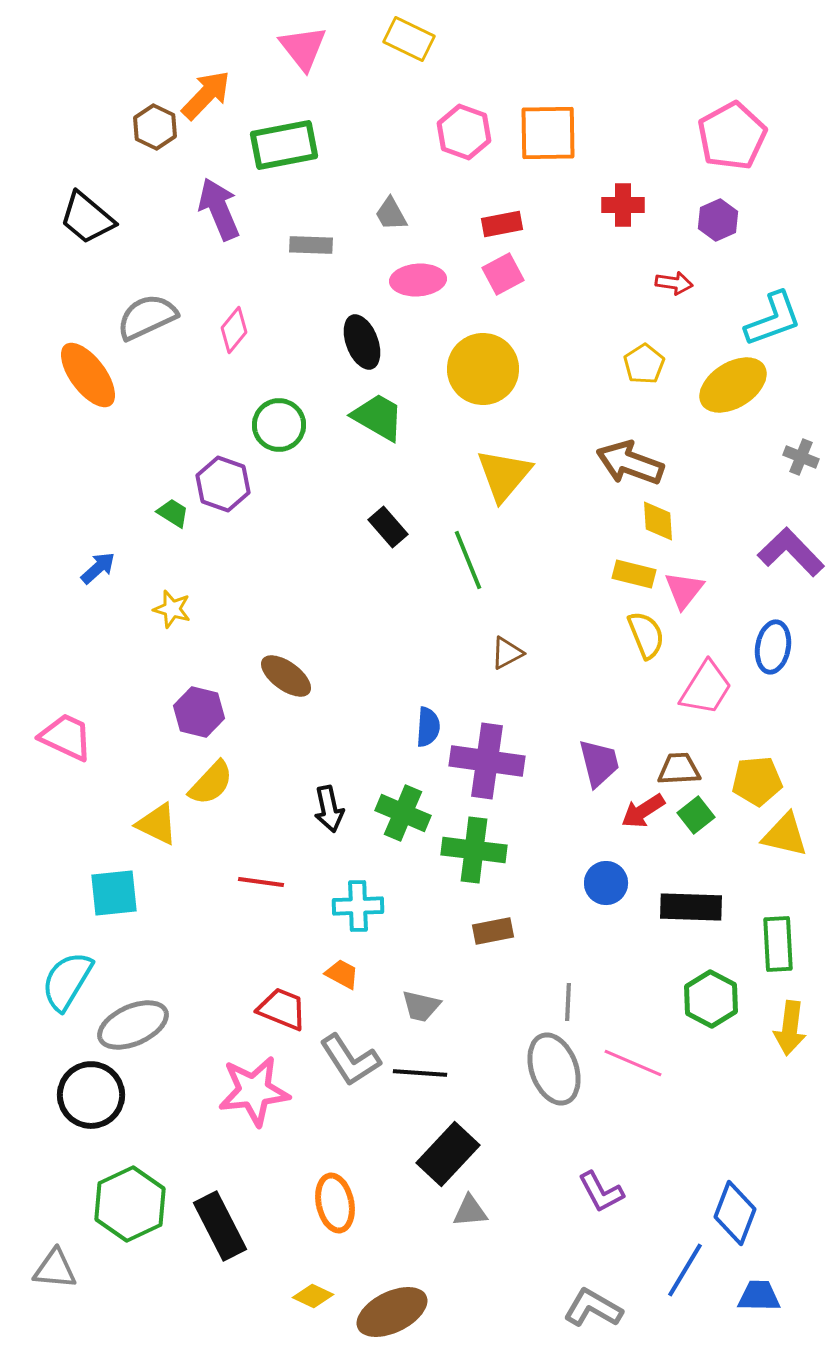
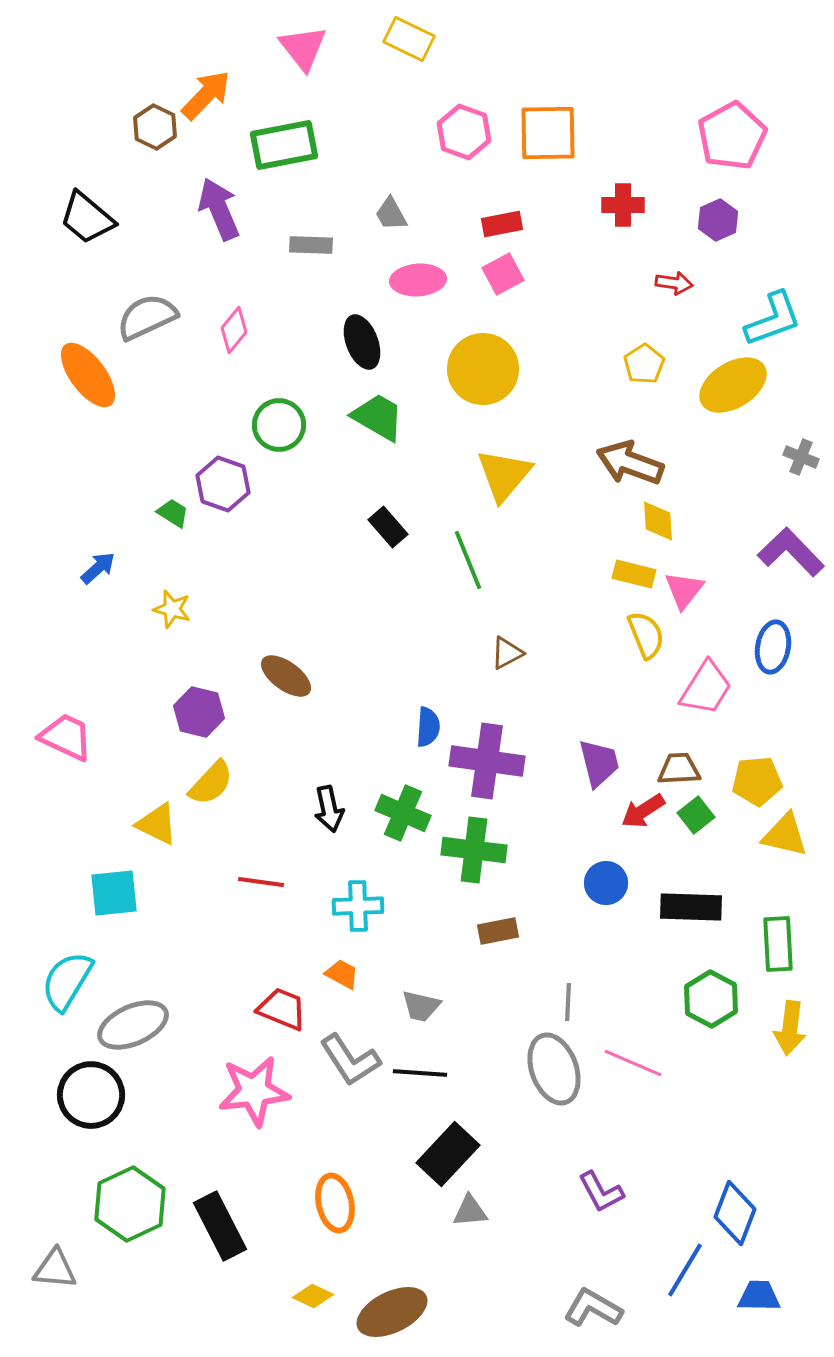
brown rectangle at (493, 931): moved 5 px right
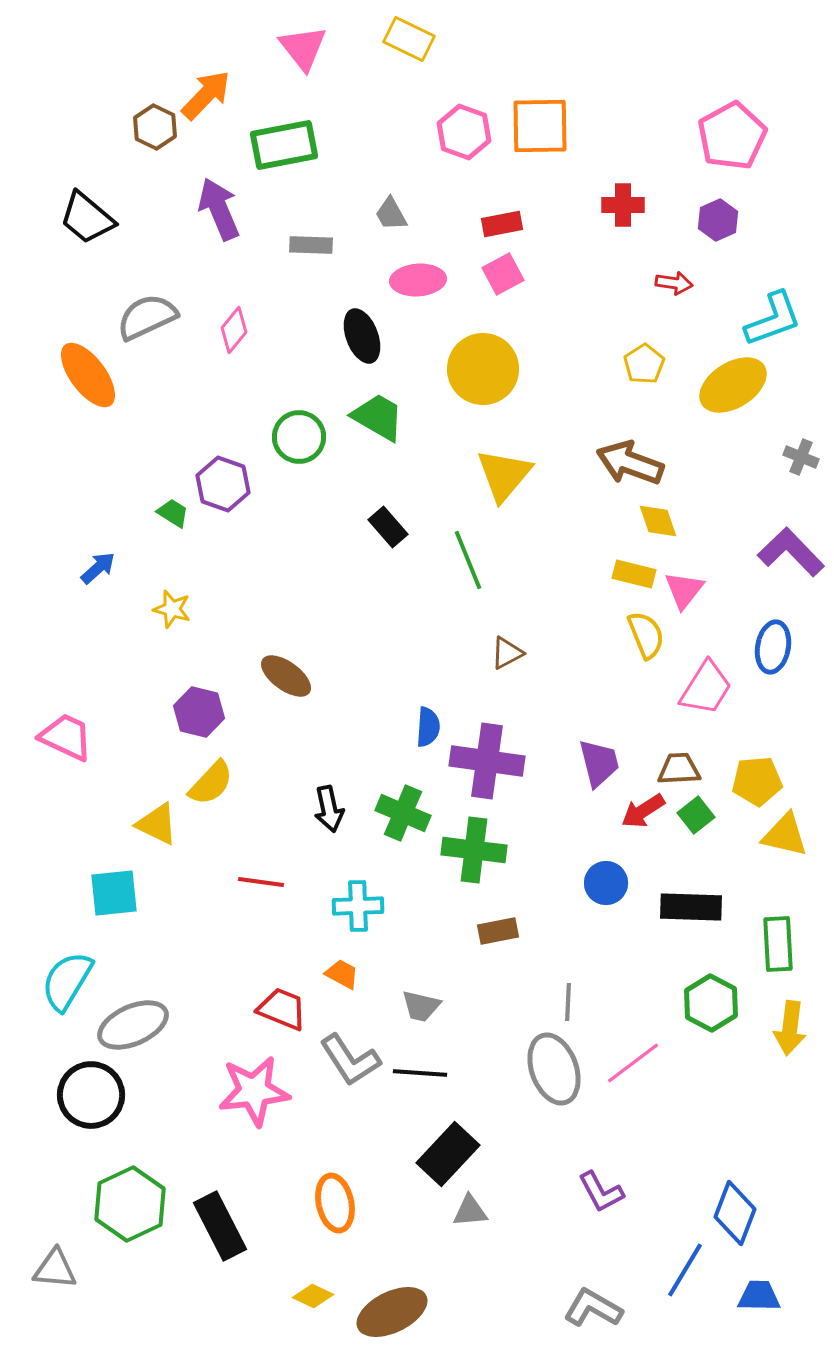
orange square at (548, 133): moved 8 px left, 7 px up
black ellipse at (362, 342): moved 6 px up
green circle at (279, 425): moved 20 px right, 12 px down
yellow diamond at (658, 521): rotated 15 degrees counterclockwise
green hexagon at (711, 999): moved 4 px down
pink line at (633, 1063): rotated 60 degrees counterclockwise
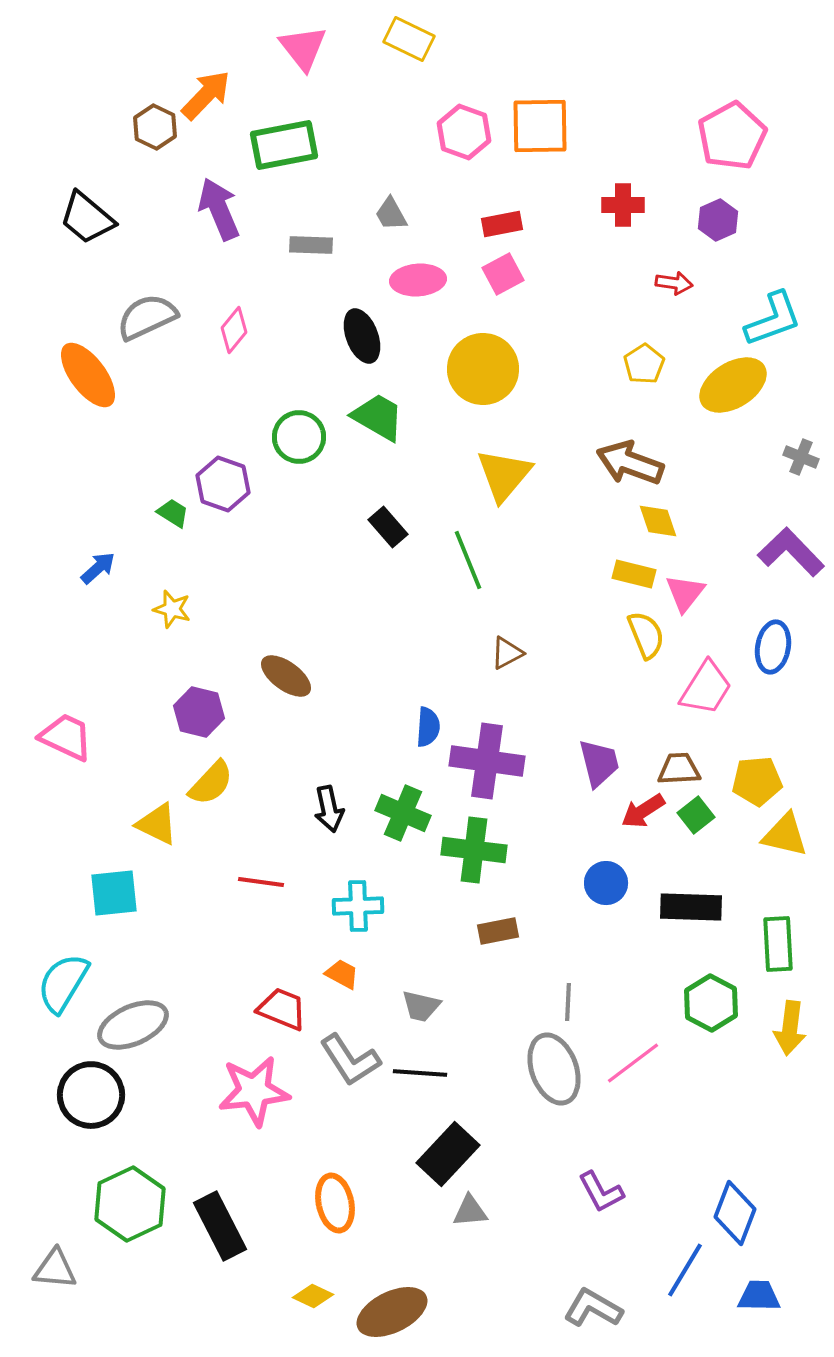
pink triangle at (684, 590): moved 1 px right, 3 px down
cyan semicircle at (67, 981): moved 4 px left, 2 px down
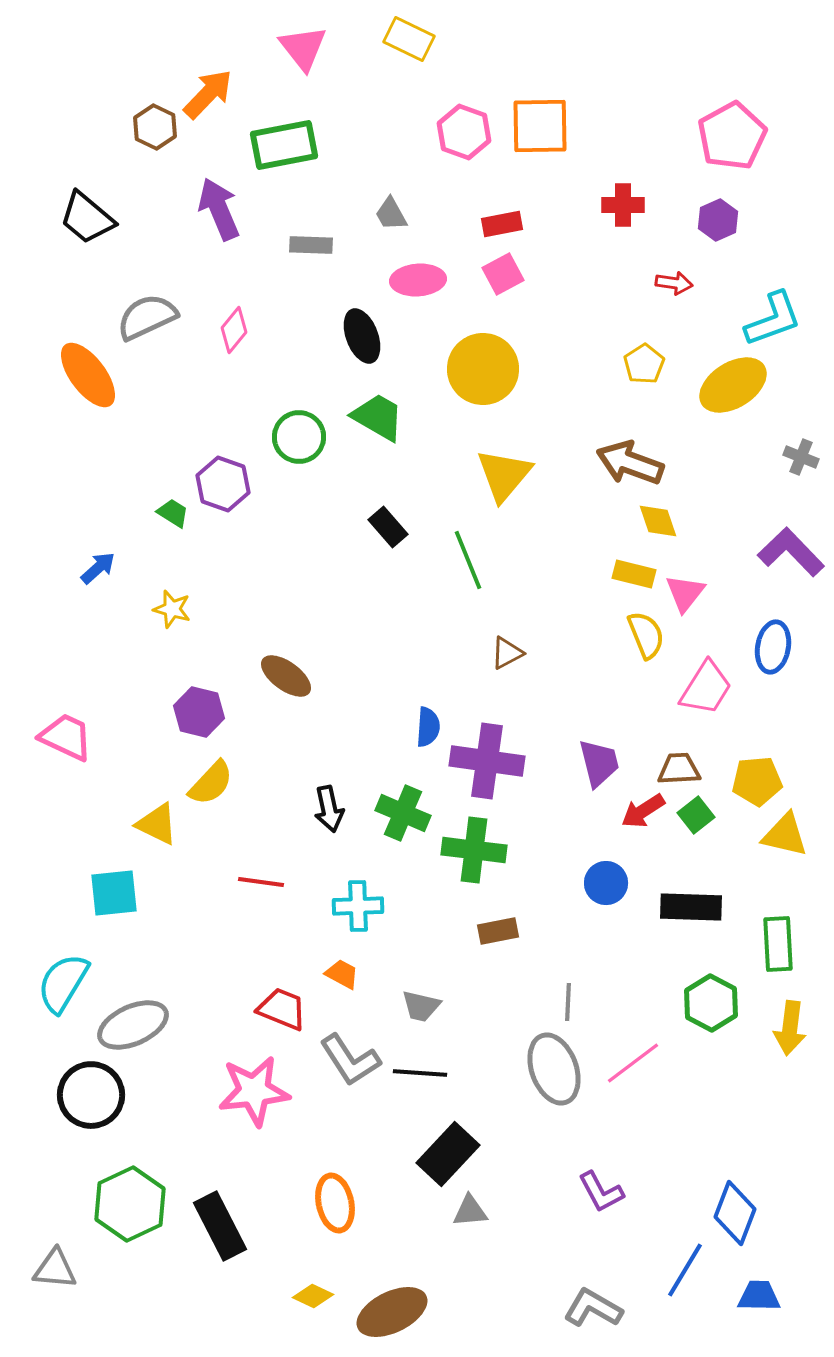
orange arrow at (206, 95): moved 2 px right, 1 px up
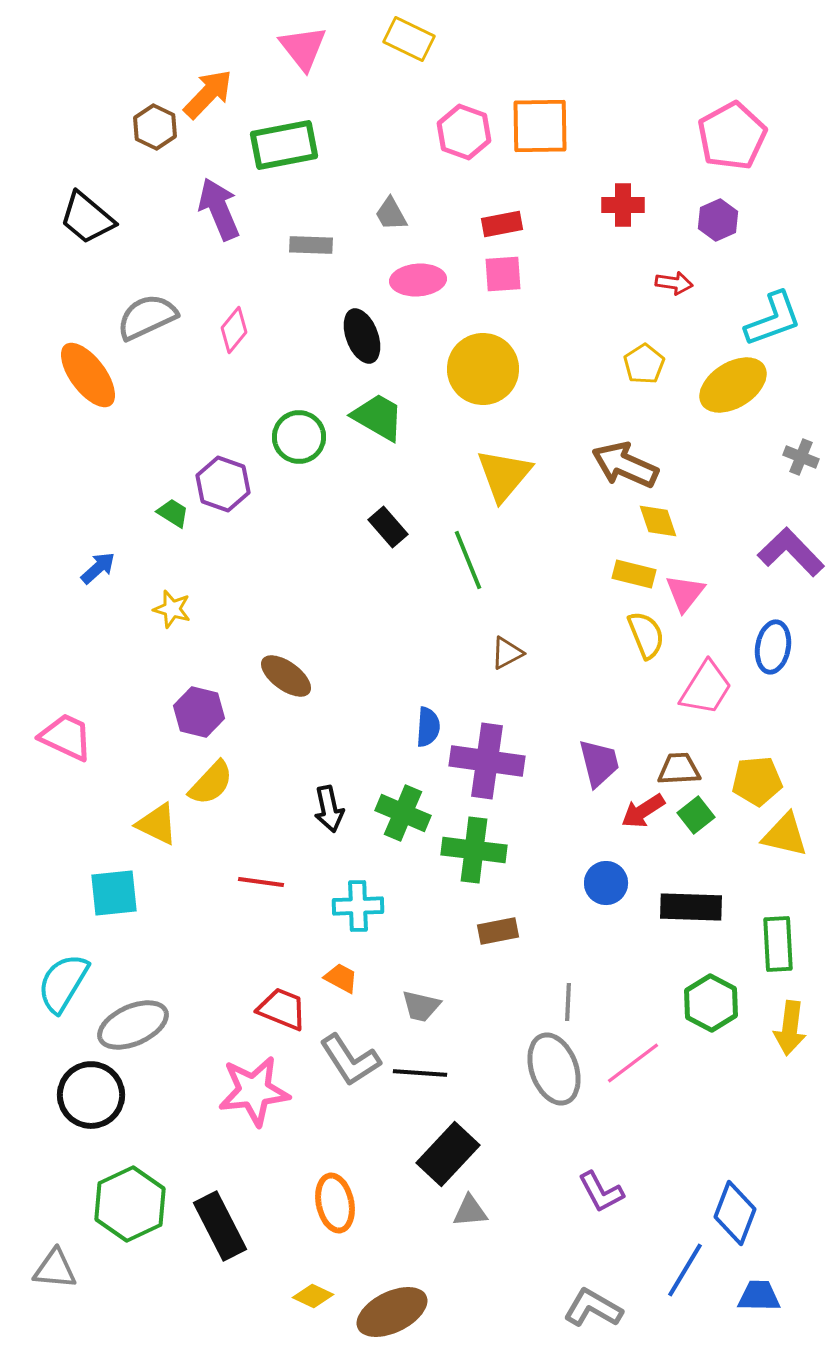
pink square at (503, 274): rotated 24 degrees clockwise
brown arrow at (630, 463): moved 5 px left, 2 px down; rotated 4 degrees clockwise
orange trapezoid at (342, 974): moved 1 px left, 4 px down
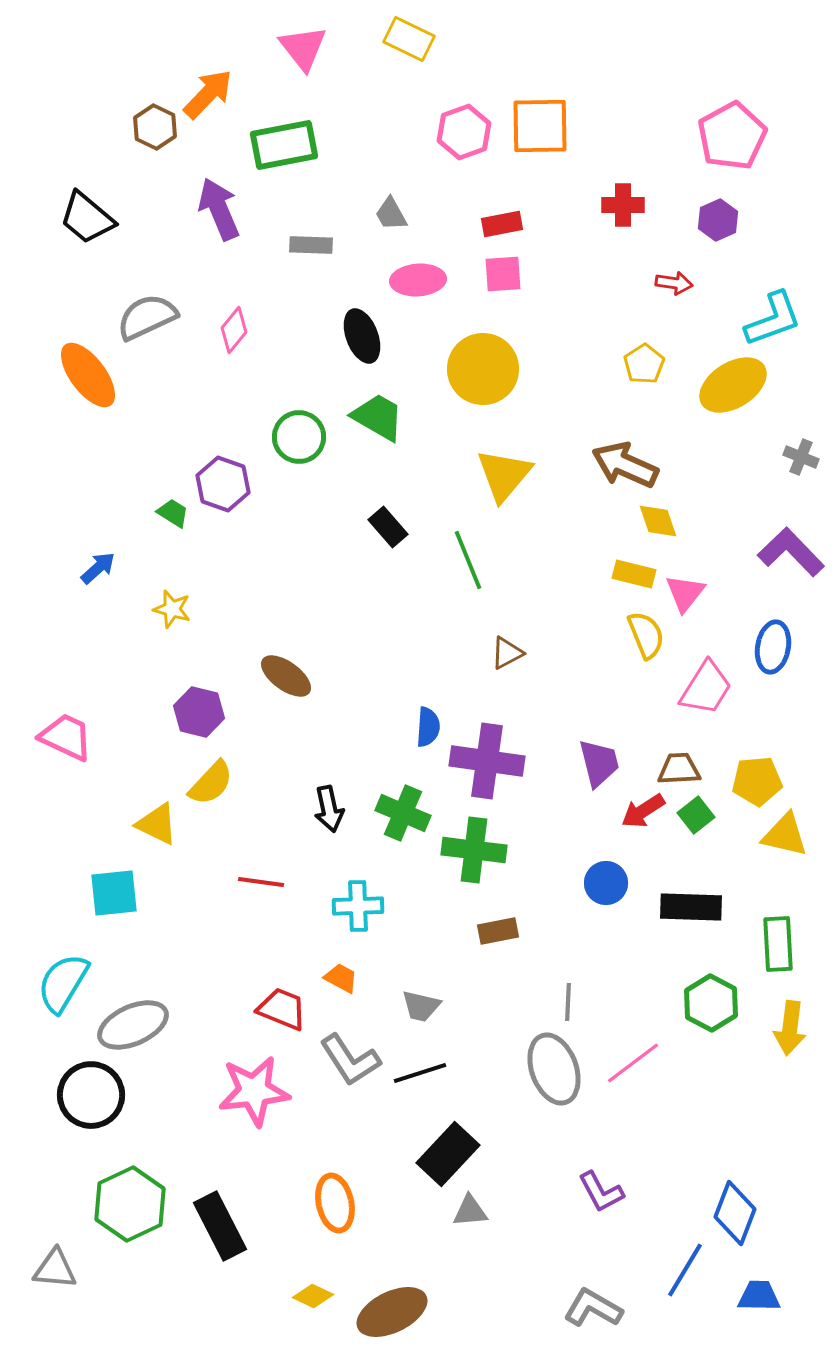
pink hexagon at (464, 132): rotated 20 degrees clockwise
black line at (420, 1073): rotated 22 degrees counterclockwise
